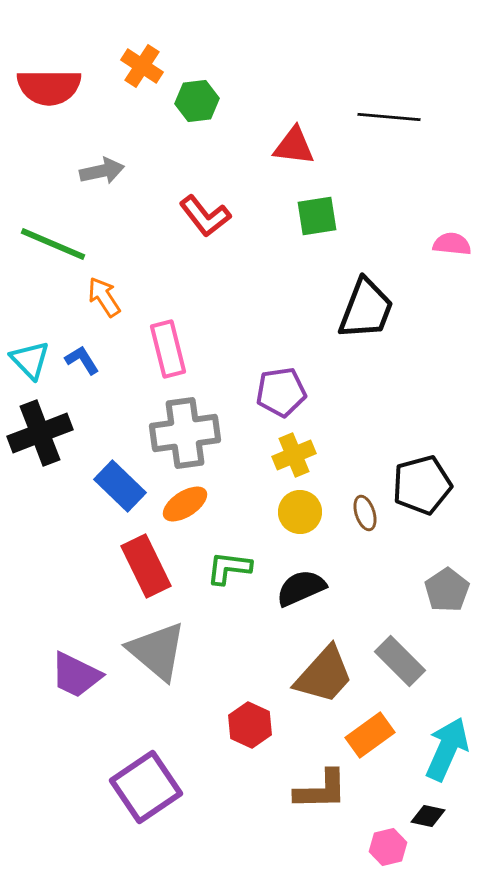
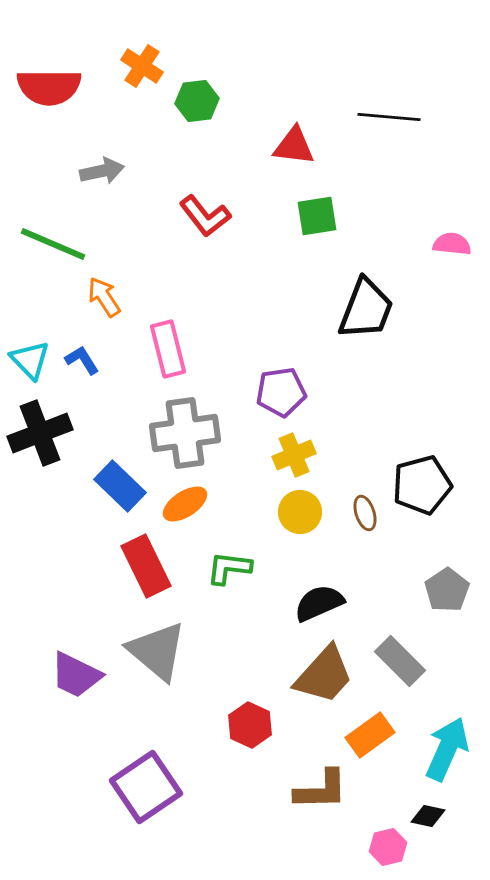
black semicircle: moved 18 px right, 15 px down
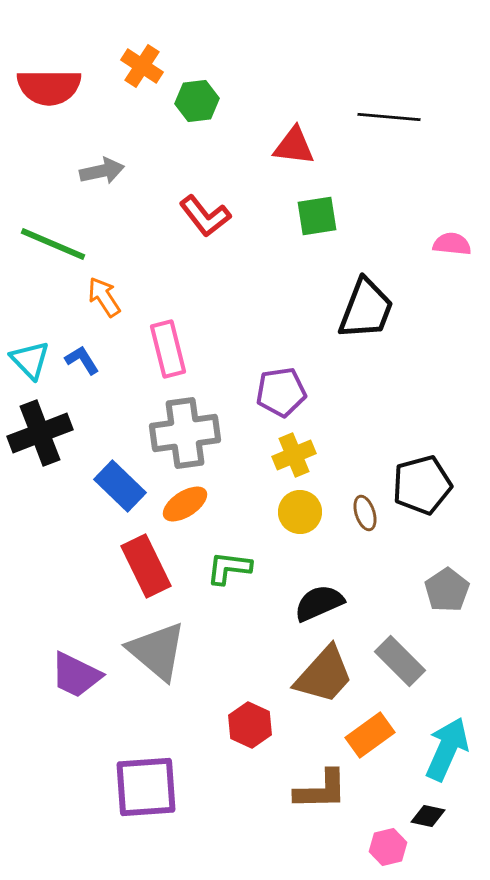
purple square: rotated 30 degrees clockwise
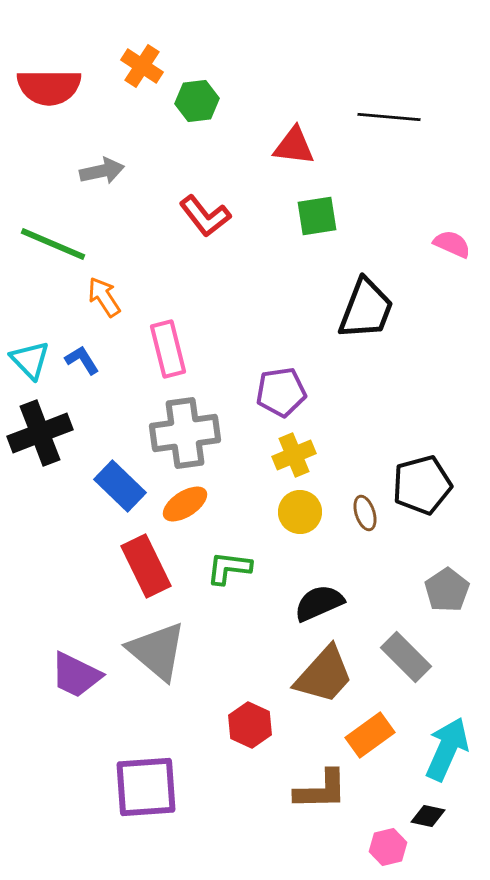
pink semicircle: rotated 18 degrees clockwise
gray rectangle: moved 6 px right, 4 px up
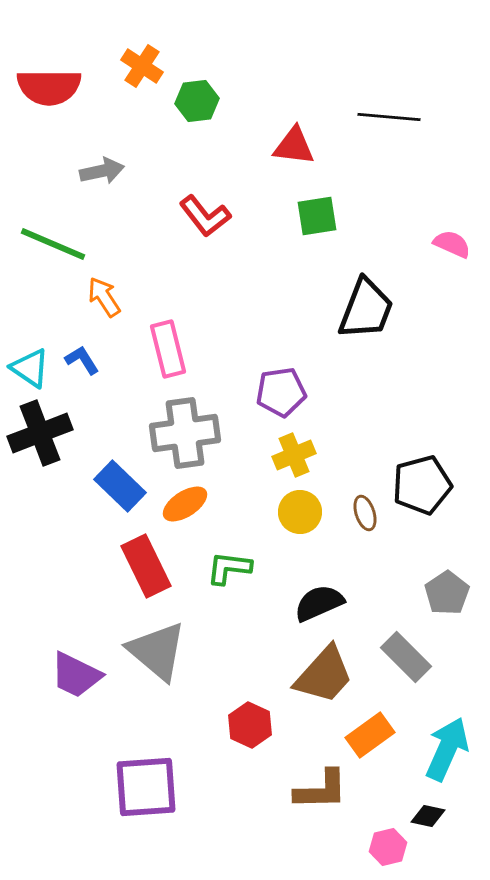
cyan triangle: moved 8 px down; rotated 12 degrees counterclockwise
gray pentagon: moved 3 px down
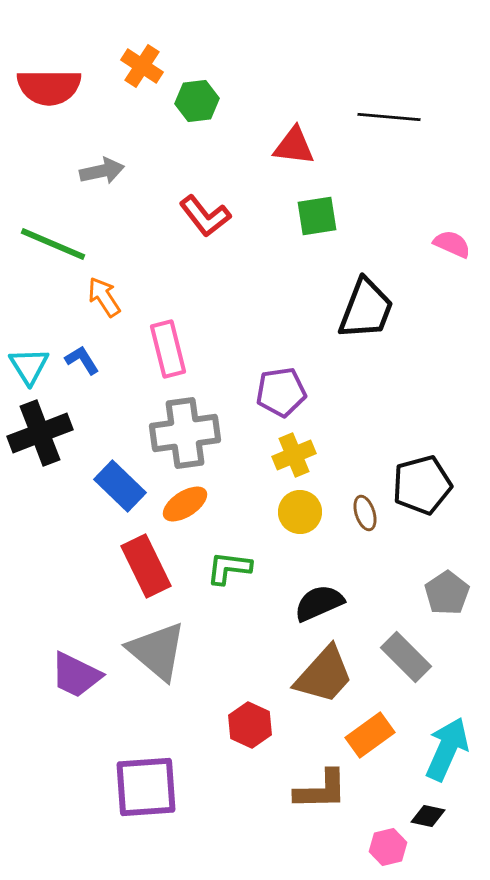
cyan triangle: moved 1 px left, 2 px up; rotated 24 degrees clockwise
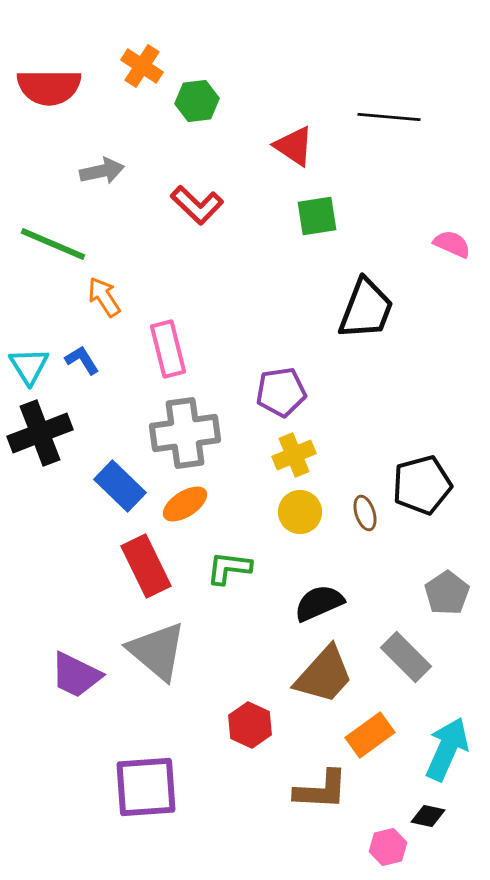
red triangle: rotated 27 degrees clockwise
red L-shape: moved 8 px left, 11 px up; rotated 8 degrees counterclockwise
brown L-shape: rotated 4 degrees clockwise
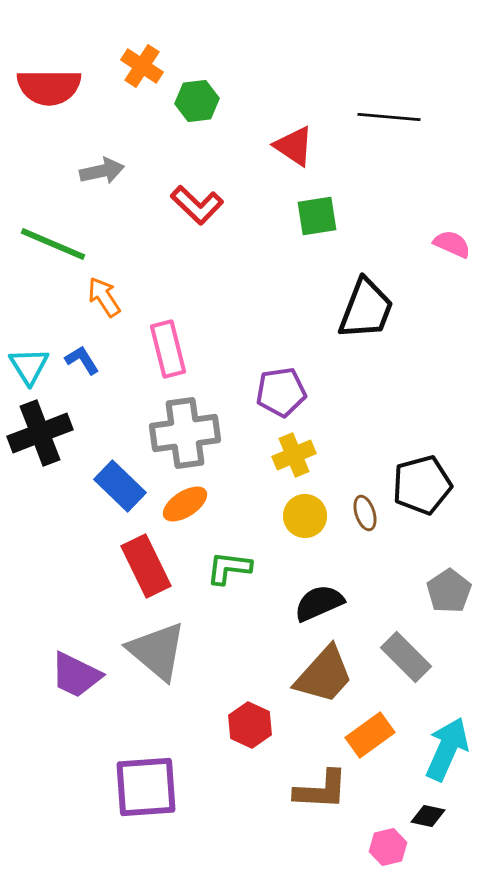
yellow circle: moved 5 px right, 4 px down
gray pentagon: moved 2 px right, 2 px up
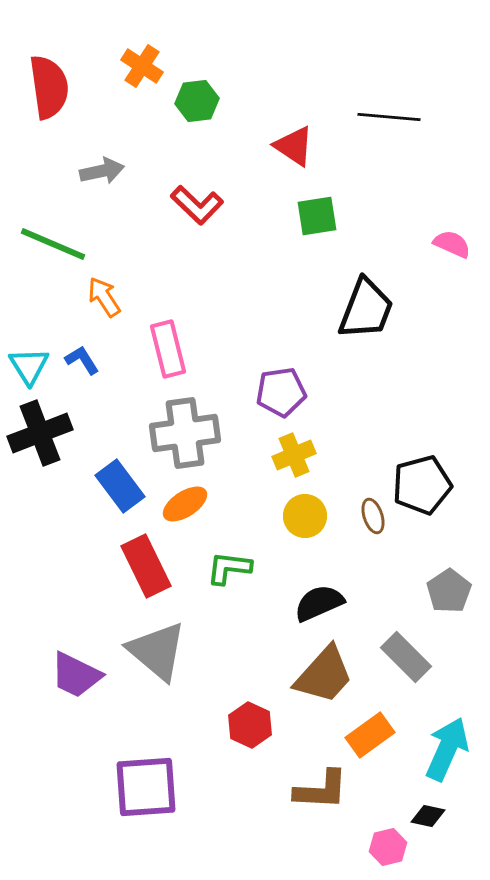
red semicircle: rotated 98 degrees counterclockwise
blue rectangle: rotated 9 degrees clockwise
brown ellipse: moved 8 px right, 3 px down
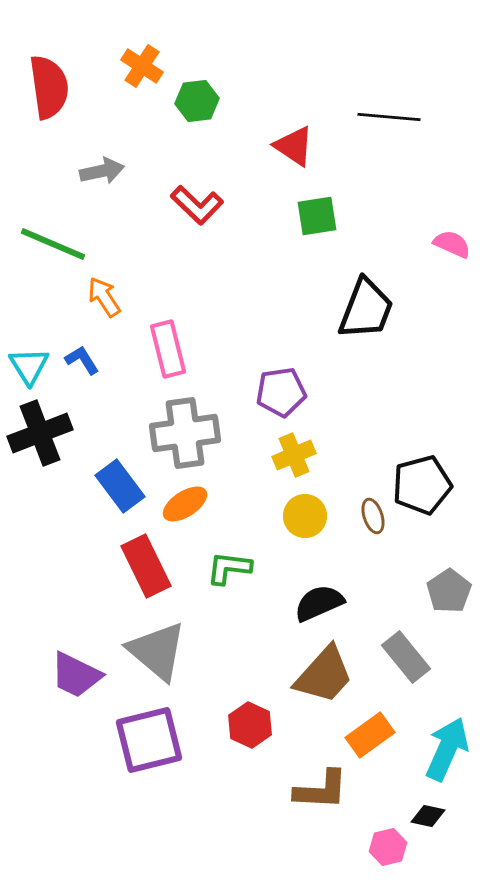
gray rectangle: rotated 6 degrees clockwise
purple square: moved 3 px right, 47 px up; rotated 10 degrees counterclockwise
